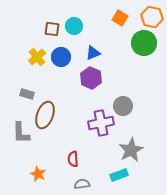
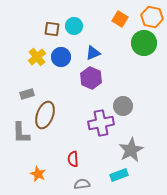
orange square: moved 1 px down
gray rectangle: rotated 32 degrees counterclockwise
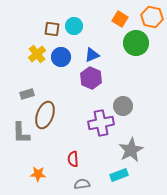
green circle: moved 8 px left
blue triangle: moved 1 px left, 2 px down
yellow cross: moved 3 px up
orange star: rotated 21 degrees counterclockwise
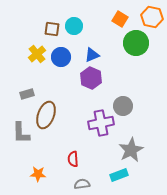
brown ellipse: moved 1 px right
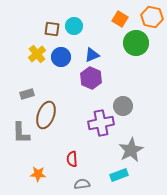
red semicircle: moved 1 px left
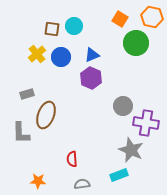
purple cross: moved 45 px right; rotated 20 degrees clockwise
gray star: rotated 20 degrees counterclockwise
orange star: moved 7 px down
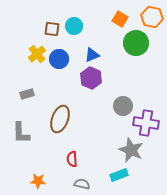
blue circle: moved 2 px left, 2 px down
brown ellipse: moved 14 px right, 4 px down
gray semicircle: rotated 21 degrees clockwise
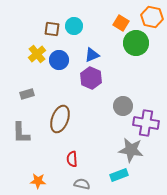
orange square: moved 1 px right, 4 px down
blue circle: moved 1 px down
gray star: rotated 15 degrees counterclockwise
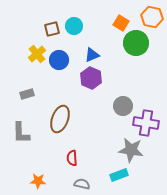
brown square: rotated 21 degrees counterclockwise
red semicircle: moved 1 px up
